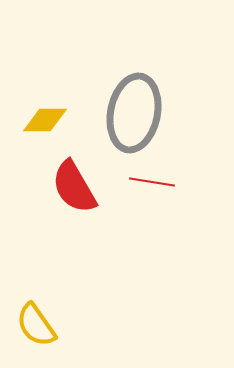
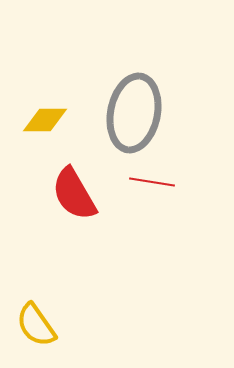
red semicircle: moved 7 px down
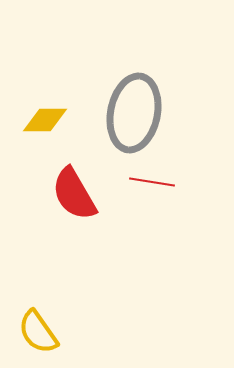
yellow semicircle: moved 2 px right, 7 px down
